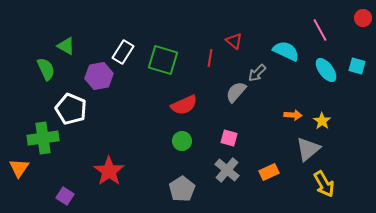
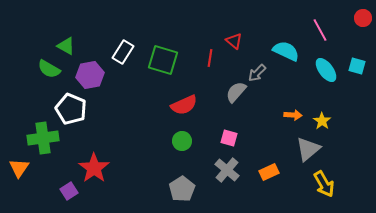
green semicircle: moved 3 px right; rotated 145 degrees clockwise
purple hexagon: moved 9 px left, 1 px up
red star: moved 15 px left, 3 px up
purple square: moved 4 px right, 5 px up; rotated 24 degrees clockwise
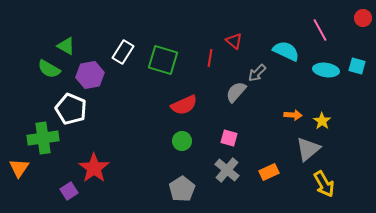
cyan ellipse: rotated 45 degrees counterclockwise
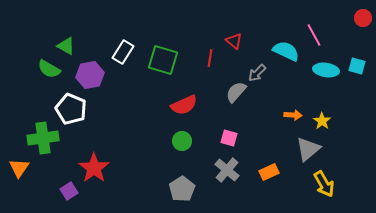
pink line: moved 6 px left, 5 px down
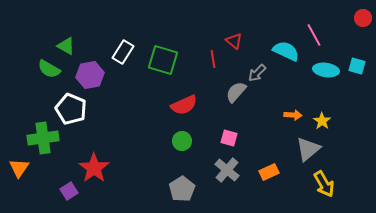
red line: moved 3 px right, 1 px down; rotated 18 degrees counterclockwise
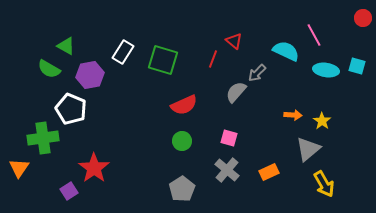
red line: rotated 30 degrees clockwise
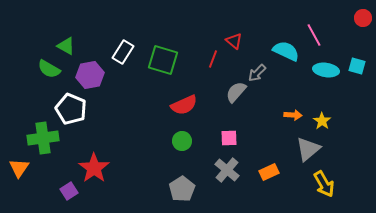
pink square: rotated 18 degrees counterclockwise
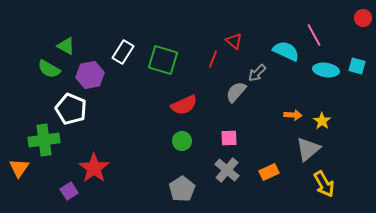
green cross: moved 1 px right, 2 px down
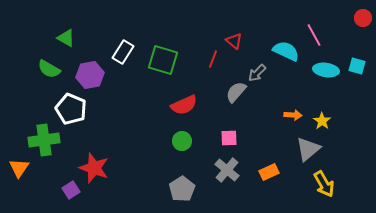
green triangle: moved 8 px up
red star: rotated 16 degrees counterclockwise
purple square: moved 2 px right, 1 px up
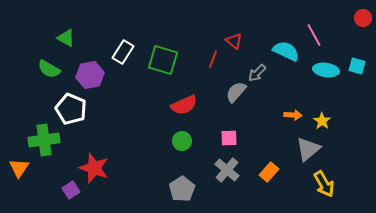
orange rectangle: rotated 24 degrees counterclockwise
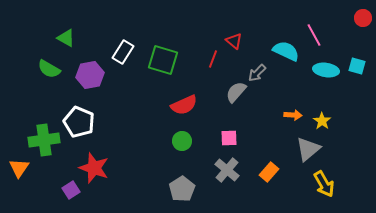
white pentagon: moved 8 px right, 13 px down
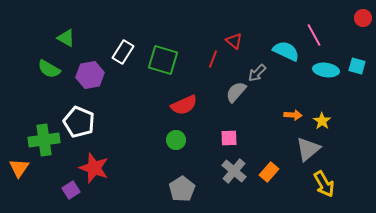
green circle: moved 6 px left, 1 px up
gray cross: moved 7 px right, 1 px down
